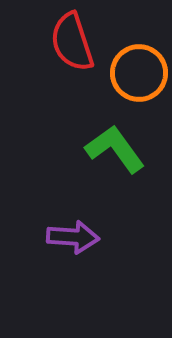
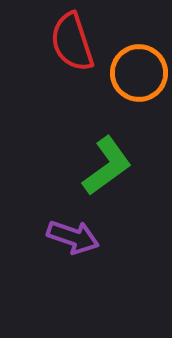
green L-shape: moved 8 px left, 17 px down; rotated 90 degrees clockwise
purple arrow: rotated 15 degrees clockwise
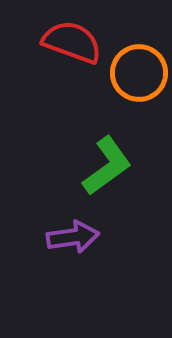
red semicircle: rotated 128 degrees clockwise
purple arrow: rotated 27 degrees counterclockwise
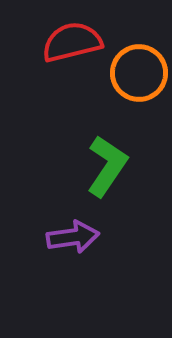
red semicircle: rotated 34 degrees counterclockwise
green L-shape: rotated 20 degrees counterclockwise
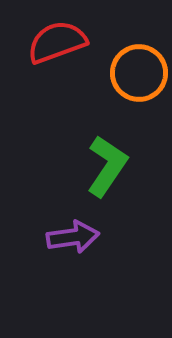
red semicircle: moved 15 px left; rotated 6 degrees counterclockwise
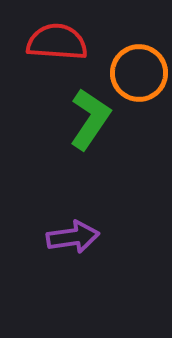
red semicircle: rotated 24 degrees clockwise
green L-shape: moved 17 px left, 47 px up
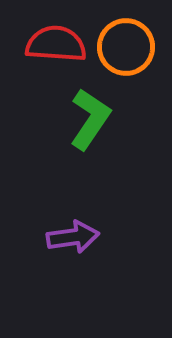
red semicircle: moved 1 px left, 2 px down
orange circle: moved 13 px left, 26 px up
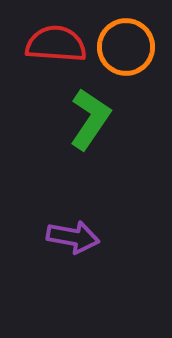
purple arrow: rotated 18 degrees clockwise
